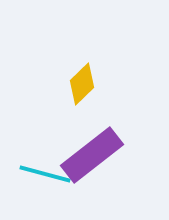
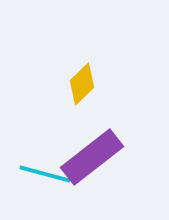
purple rectangle: moved 2 px down
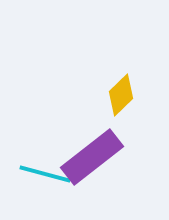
yellow diamond: moved 39 px right, 11 px down
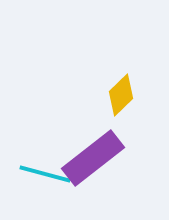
purple rectangle: moved 1 px right, 1 px down
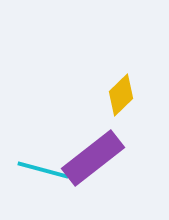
cyan line: moved 2 px left, 4 px up
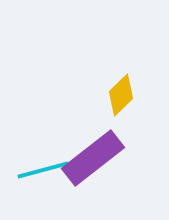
cyan line: rotated 30 degrees counterclockwise
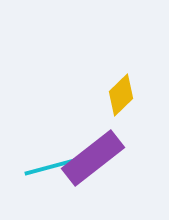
cyan line: moved 7 px right, 3 px up
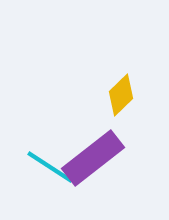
cyan line: rotated 48 degrees clockwise
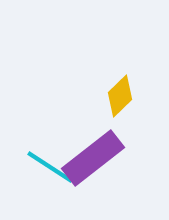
yellow diamond: moved 1 px left, 1 px down
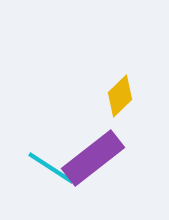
cyan line: moved 1 px right, 1 px down
